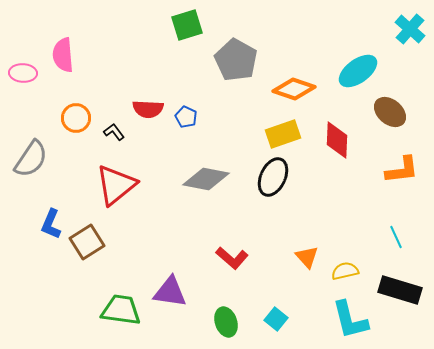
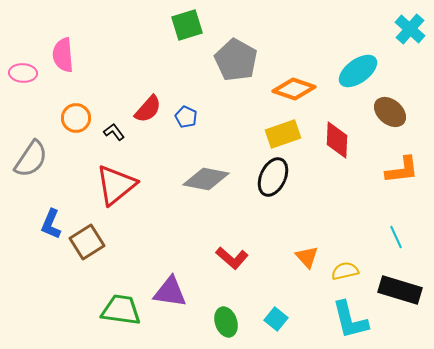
red semicircle: rotated 52 degrees counterclockwise
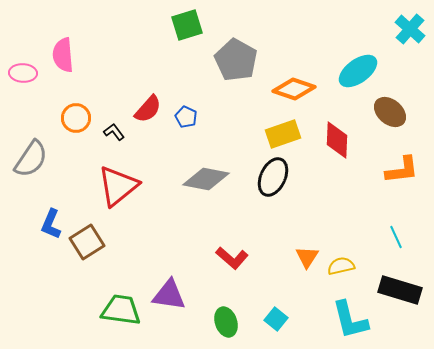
red triangle: moved 2 px right, 1 px down
orange triangle: rotated 15 degrees clockwise
yellow semicircle: moved 4 px left, 5 px up
purple triangle: moved 1 px left, 3 px down
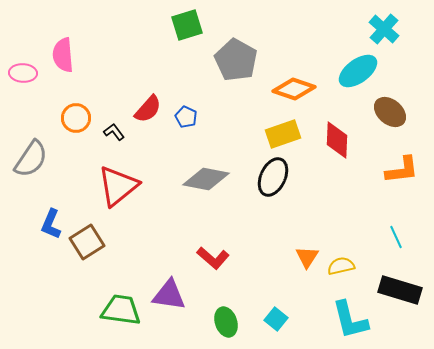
cyan cross: moved 26 px left
red L-shape: moved 19 px left
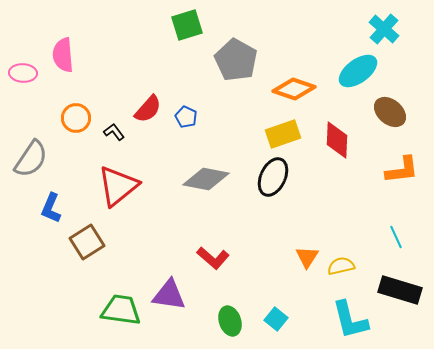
blue L-shape: moved 16 px up
green ellipse: moved 4 px right, 1 px up
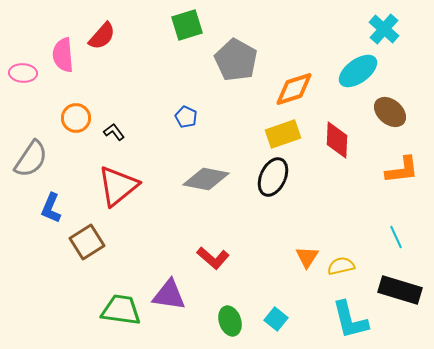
orange diamond: rotated 36 degrees counterclockwise
red semicircle: moved 46 px left, 73 px up
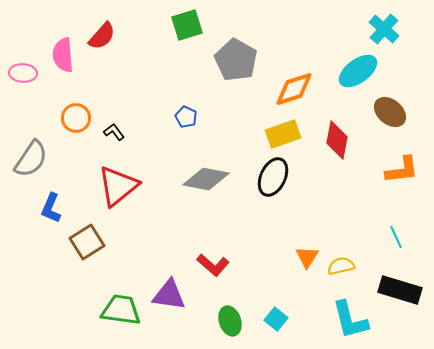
red diamond: rotated 9 degrees clockwise
red L-shape: moved 7 px down
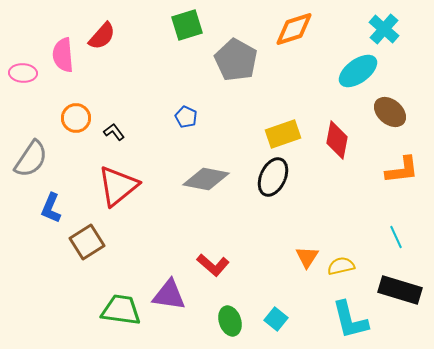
orange diamond: moved 60 px up
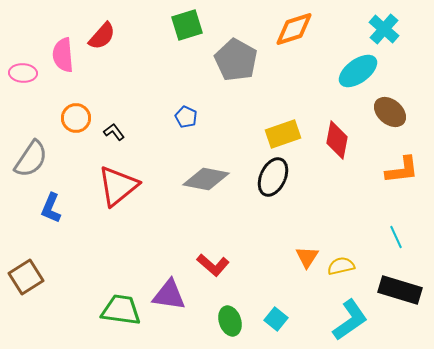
brown square: moved 61 px left, 35 px down
cyan L-shape: rotated 111 degrees counterclockwise
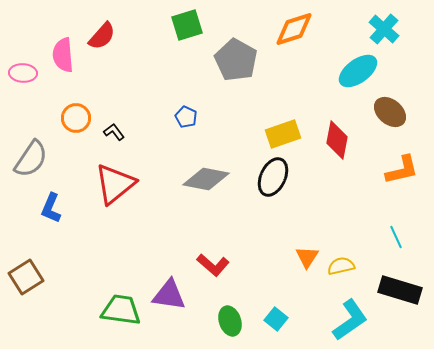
orange L-shape: rotated 6 degrees counterclockwise
red triangle: moved 3 px left, 2 px up
